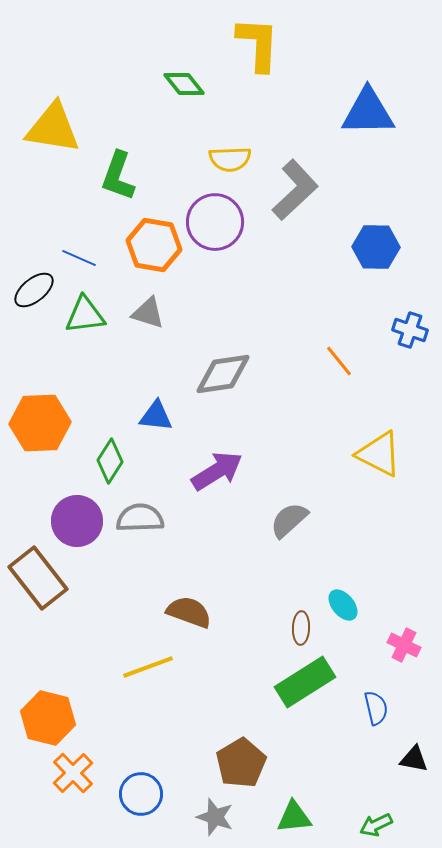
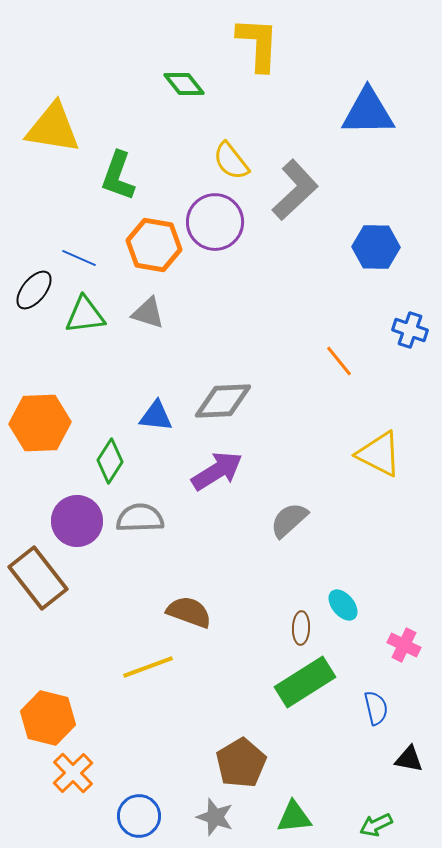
yellow semicircle at (230, 159): moved 1 px right, 2 px down; rotated 54 degrees clockwise
black ellipse at (34, 290): rotated 12 degrees counterclockwise
gray diamond at (223, 374): moved 27 px down; rotated 6 degrees clockwise
black triangle at (414, 759): moved 5 px left
blue circle at (141, 794): moved 2 px left, 22 px down
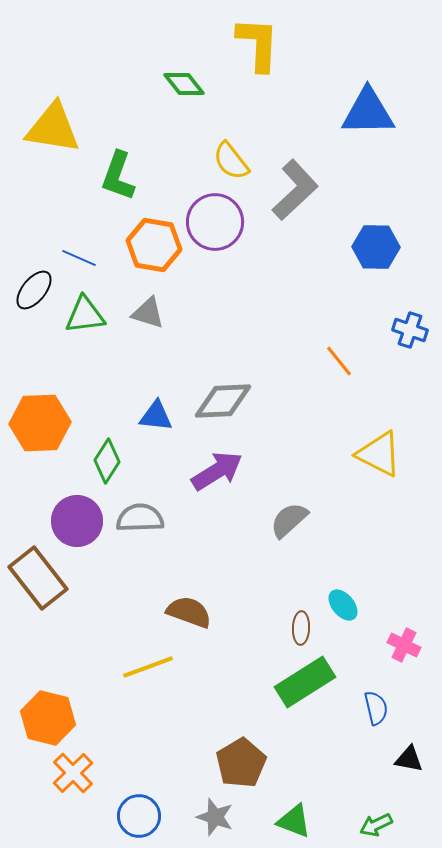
green diamond at (110, 461): moved 3 px left
green triangle at (294, 817): moved 4 px down; rotated 27 degrees clockwise
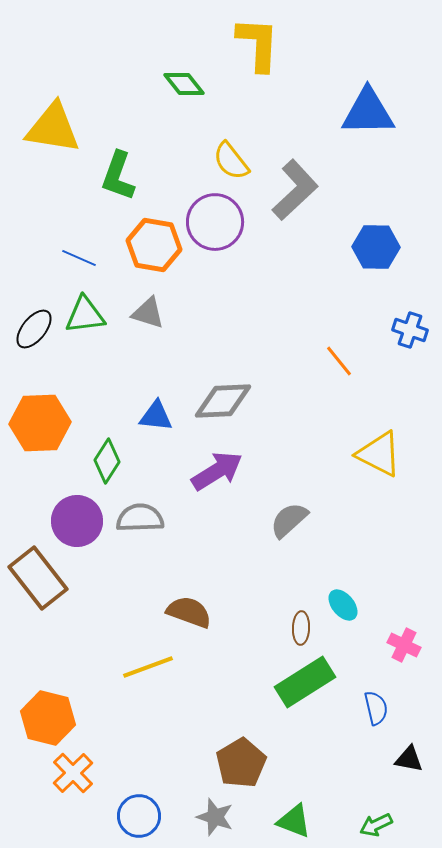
black ellipse at (34, 290): moved 39 px down
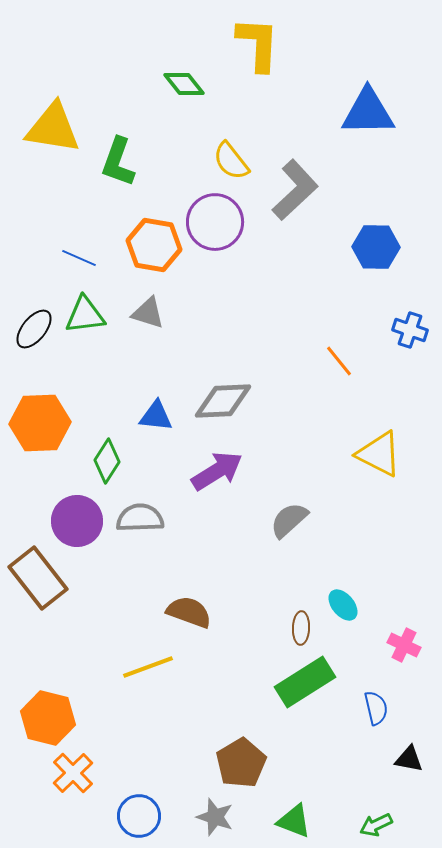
green L-shape at (118, 176): moved 14 px up
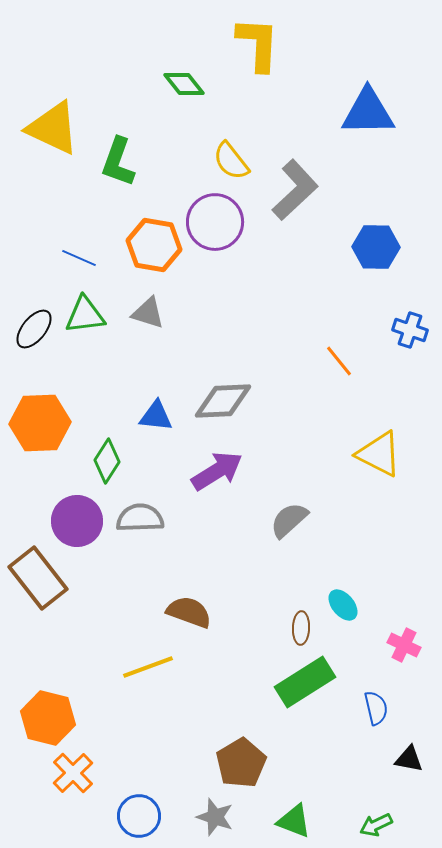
yellow triangle at (53, 128): rotated 16 degrees clockwise
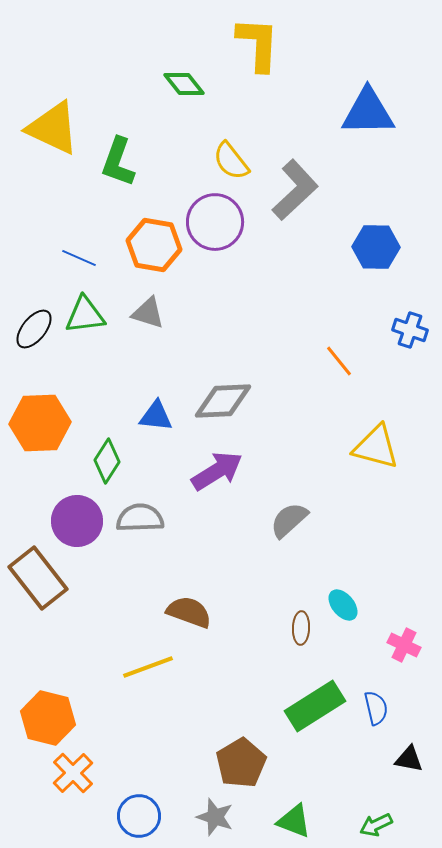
yellow triangle at (379, 454): moved 3 px left, 7 px up; rotated 12 degrees counterclockwise
green rectangle at (305, 682): moved 10 px right, 24 px down
